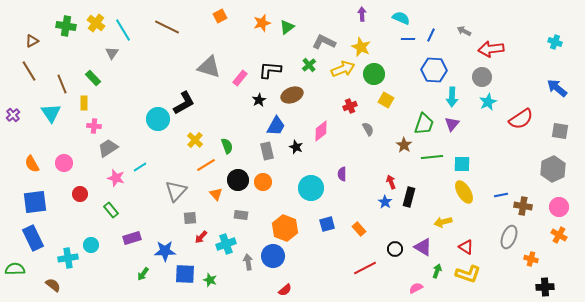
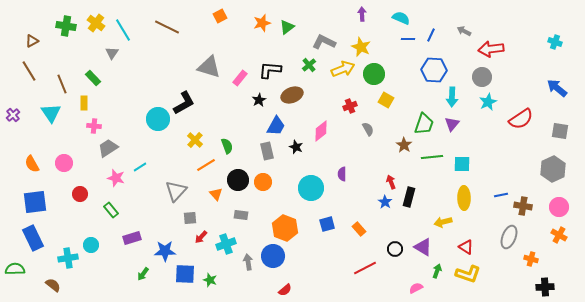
yellow ellipse at (464, 192): moved 6 px down; rotated 30 degrees clockwise
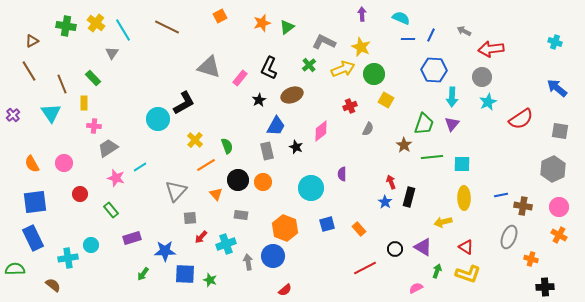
black L-shape at (270, 70): moved 1 px left, 2 px up; rotated 70 degrees counterclockwise
gray semicircle at (368, 129): rotated 56 degrees clockwise
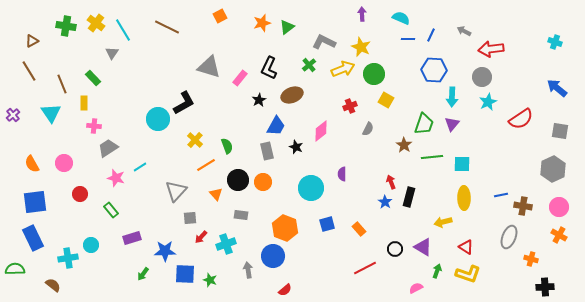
gray arrow at (248, 262): moved 8 px down
